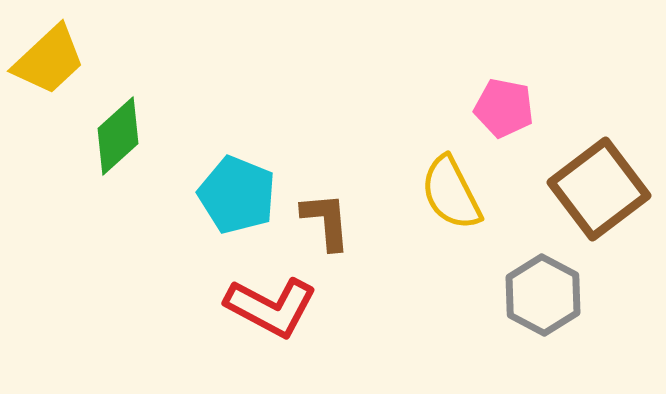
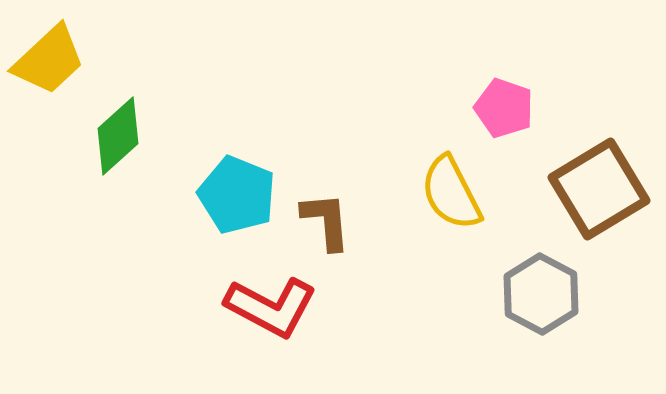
pink pentagon: rotated 8 degrees clockwise
brown square: rotated 6 degrees clockwise
gray hexagon: moved 2 px left, 1 px up
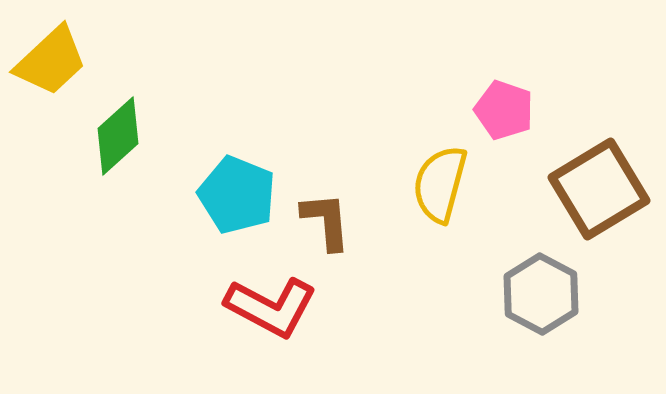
yellow trapezoid: moved 2 px right, 1 px down
pink pentagon: moved 2 px down
yellow semicircle: moved 11 px left, 9 px up; rotated 42 degrees clockwise
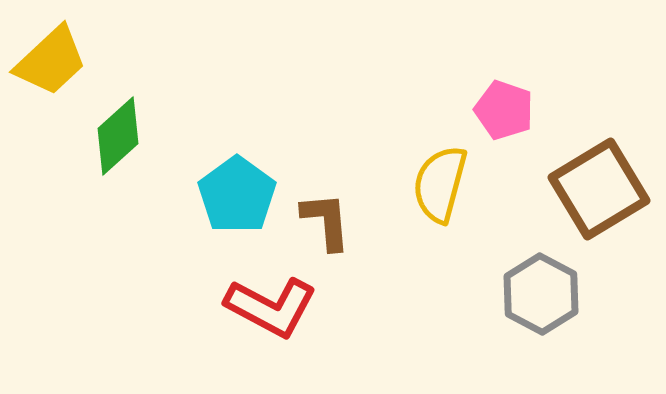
cyan pentagon: rotated 14 degrees clockwise
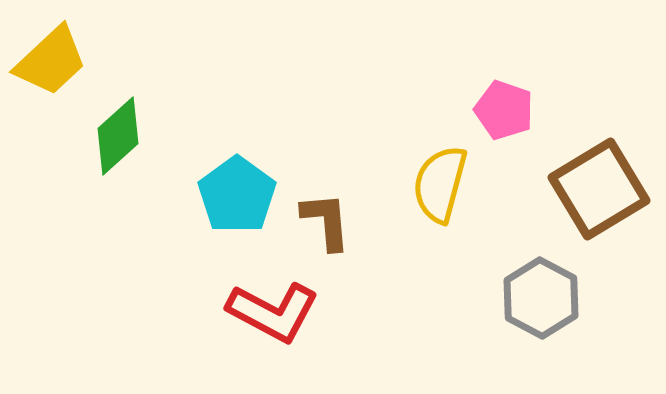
gray hexagon: moved 4 px down
red L-shape: moved 2 px right, 5 px down
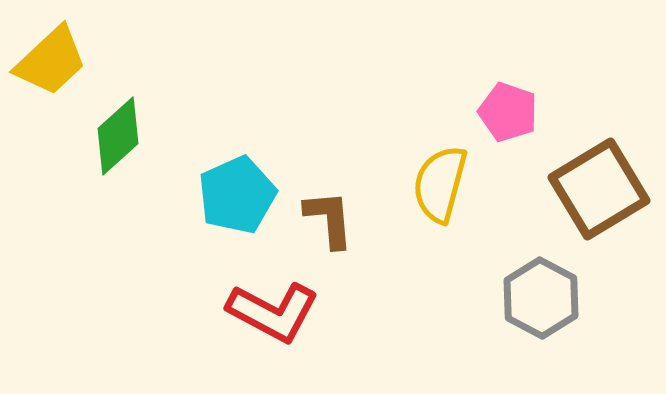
pink pentagon: moved 4 px right, 2 px down
cyan pentagon: rotated 12 degrees clockwise
brown L-shape: moved 3 px right, 2 px up
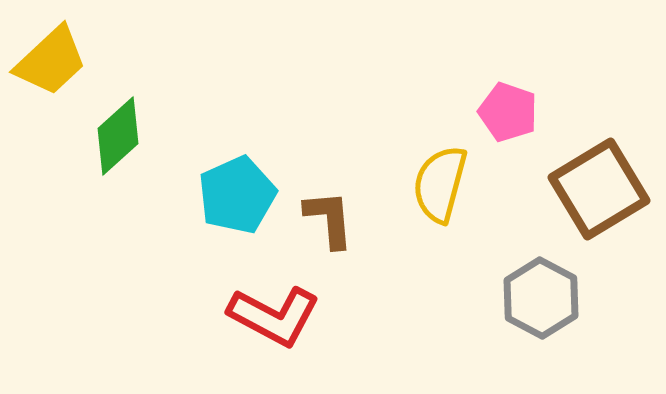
red L-shape: moved 1 px right, 4 px down
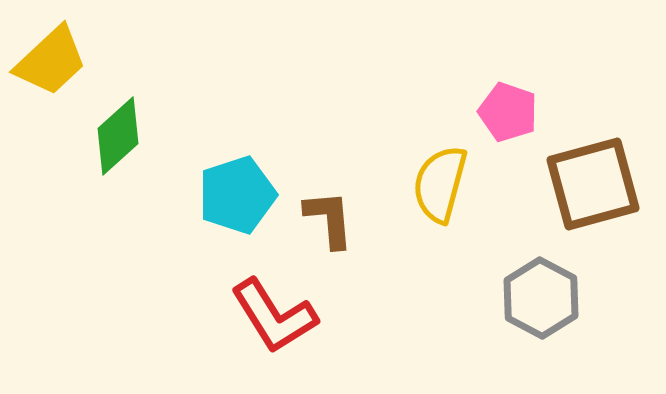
brown square: moved 6 px left, 5 px up; rotated 16 degrees clockwise
cyan pentagon: rotated 6 degrees clockwise
red L-shape: rotated 30 degrees clockwise
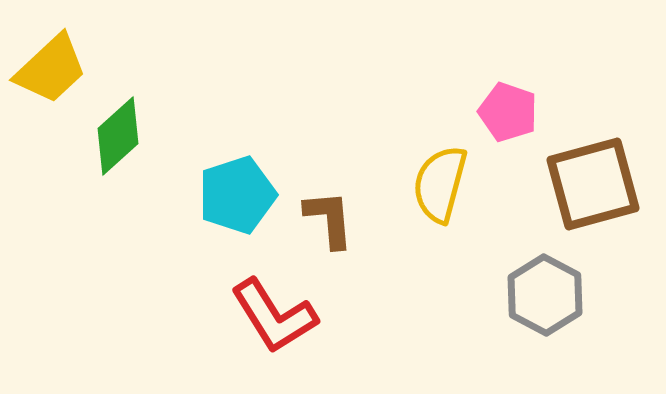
yellow trapezoid: moved 8 px down
gray hexagon: moved 4 px right, 3 px up
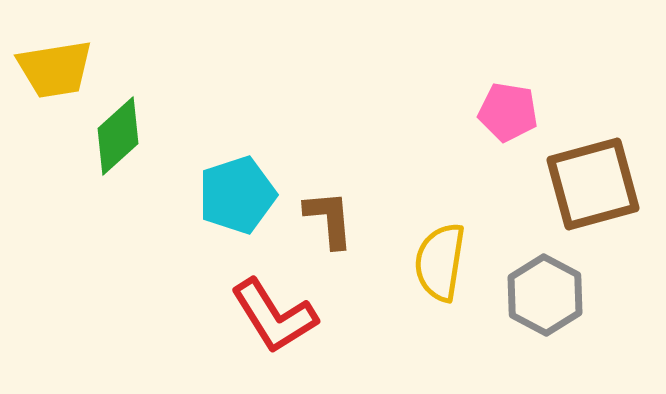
yellow trapezoid: moved 4 px right; rotated 34 degrees clockwise
pink pentagon: rotated 10 degrees counterclockwise
yellow semicircle: moved 78 px down; rotated 6 degrees counterclockwise
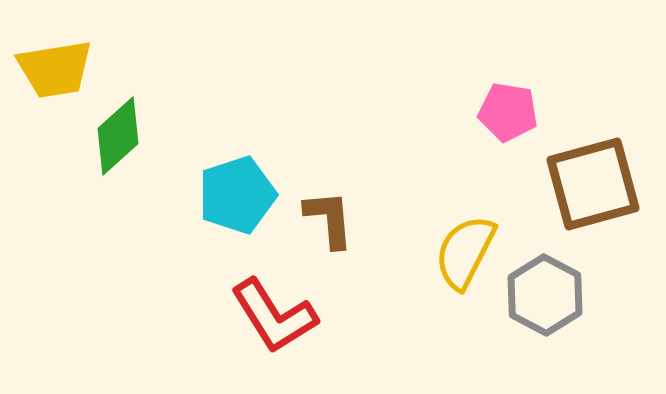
yellow semicircle: moved 25 px right, 10 px up; rotated 18 degrees clockwise
